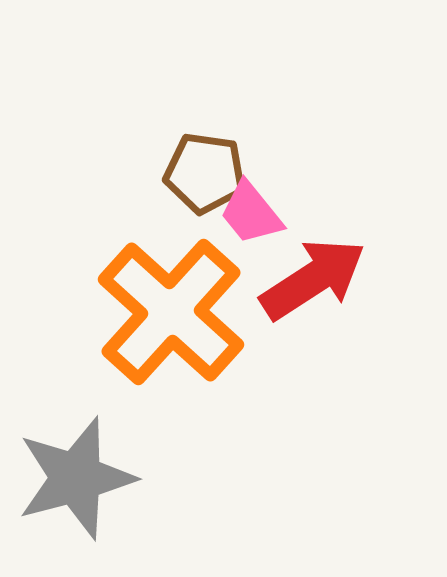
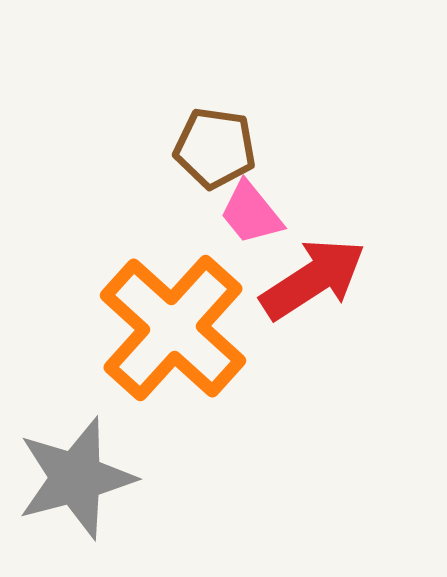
brown pentagon: moved 10 px right, 25 px up
orange cross: moved 2 px right, 16 px down
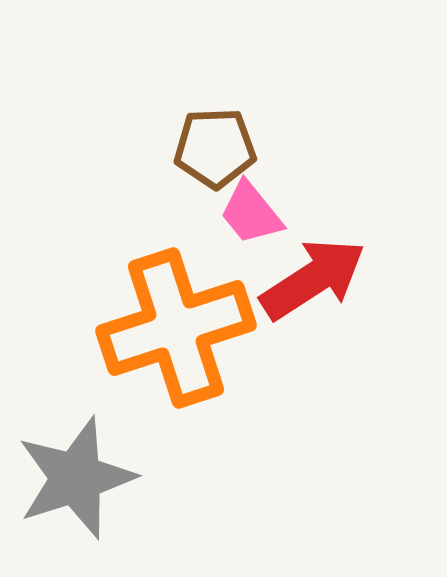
brown pentagon: rotated 10 degrees counterclockwise
orange cross: moved 3 px right; rotated 30 degrees clockwise
gray star: rotated 3 degrees counterclockwise
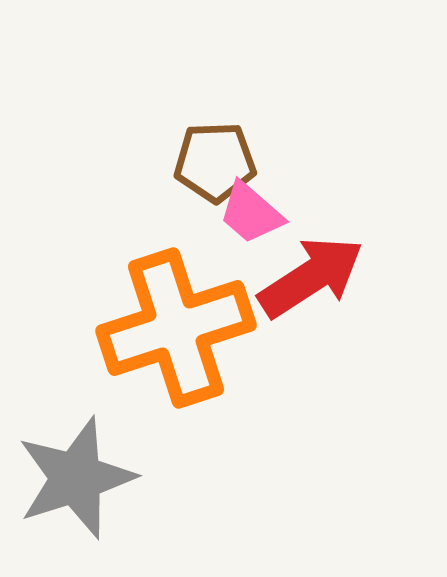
brown pentagon: moved 14 px down
pink trapezoid: rotated 10 degrees counterclockwise
red arrow: moved 2 px left, 2 px up
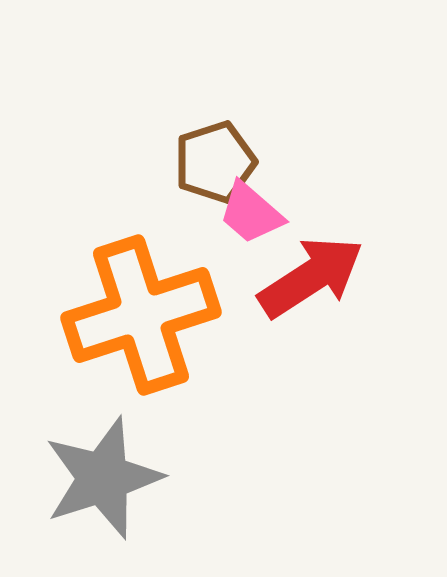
brown pentagon: rotated 16 degrees counterclockwise
orange cross: moved 35 px left, 13 px up
gray star: moved 27 px right
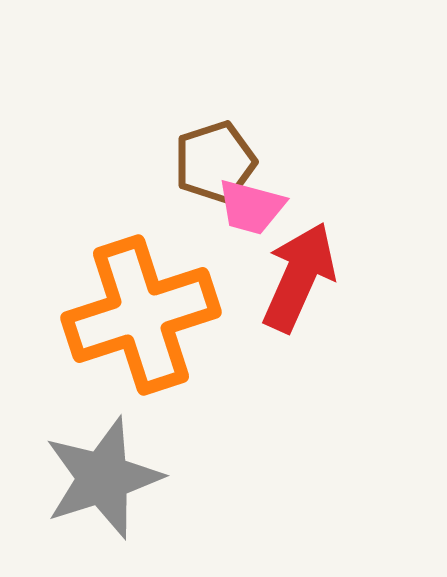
pink trapezoid: moved 6 px up; rotated 26 degrees counterclockwise
red arrow: moved 12 px left; rotated 33 degrees counterclockwise
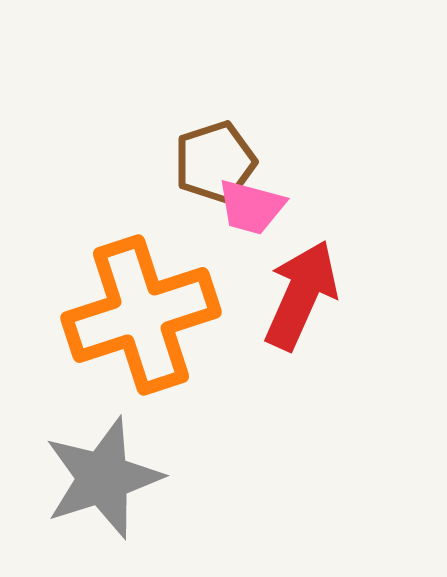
red arrow: moved 2 px right, 18 px down
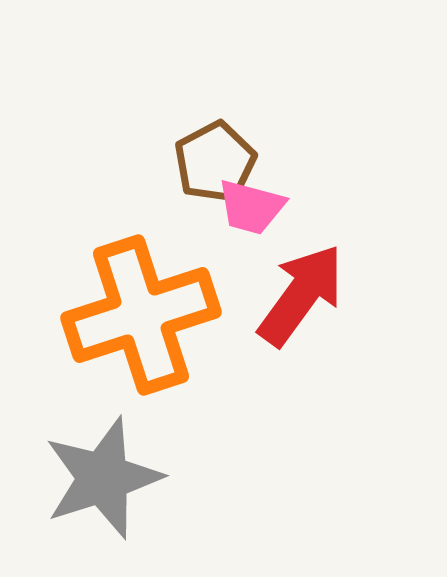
brown pentagon: rotated 10 degrees counterclockwise
red arrow: rotated 12 degrees clockwise
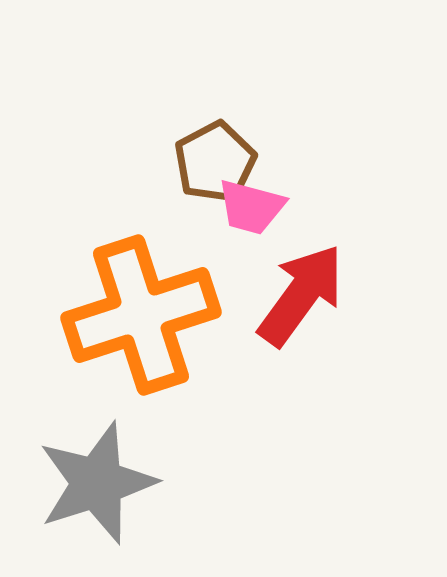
gray star: moved 6 px left, 5 px down
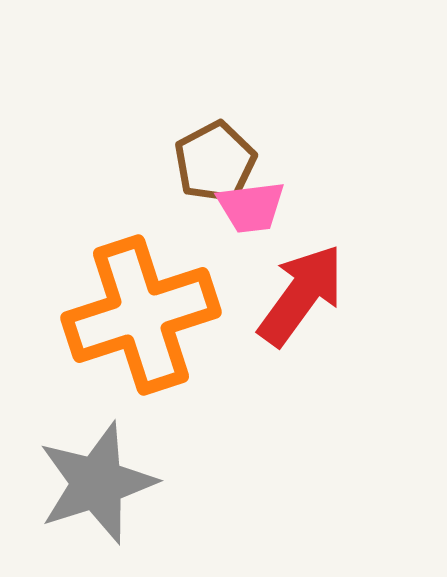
pink trapezoid: rotated 22 degrees counterclockwise
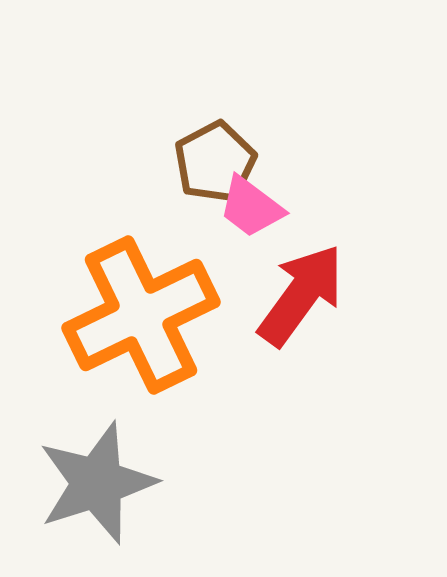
pink trapezoid: rotated 44 degrees clockwise
orange cross: rotated 8 degrees counterclockwise
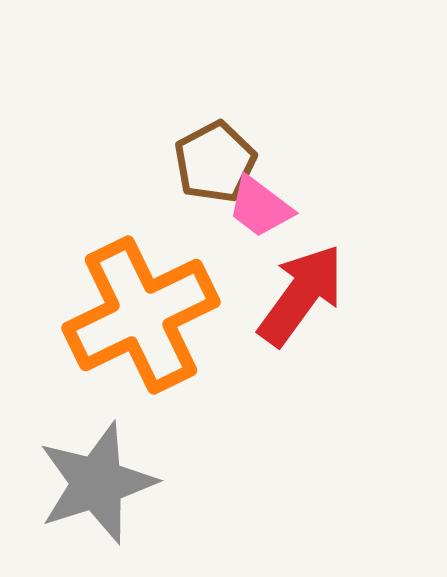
pink trapezoid: moved 9 px right
